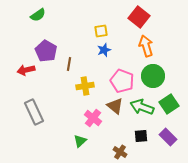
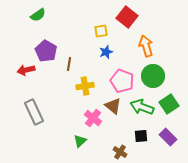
red square: moved 12 px left
blue star: moved 2 px right, 2 px down
brown triangle: moved 2 px left
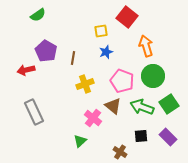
brown line: moved 4 px right, 6 px up
yellow cross: moved 2 px up; rotated 12 degrees counterclockwise
